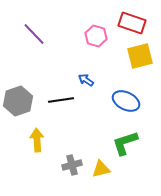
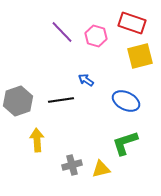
purple line: moved 28 px right, 2 px up
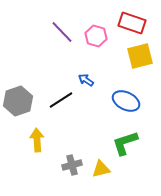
black line: rotated 25 degrees counterclockwise
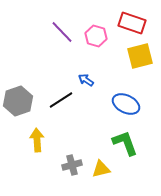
blue ellipse: moved 3 px down
green L-shape: rotated 88 degrees clockwise
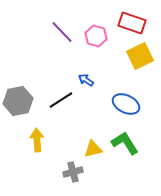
yellow square: rotated 12 degrees counterclockwise
gray hexagon: rotated 8 degrees clockwise
green L-shape: rotated 12 degrees counterclockwise
gray cross: moved 1 px right, 7 px down
yellow triangle: moved 8 px left, 20 px up
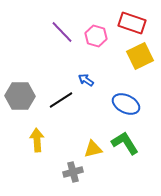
gray hexagon: moved 2 px right, 5 px up; rotated 12 degrees clockwise
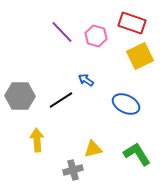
green L-shape: moved 12 px right, 11 px down
gray cross: moved 2 px up
